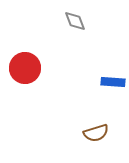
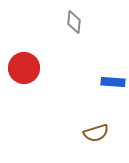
gray diamond: moved 1 px left, 1 px down; rotated 25 degrees clockwise
red circle: moved 1 px left
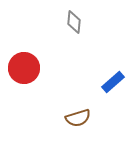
blue rectangle: rotated 45 degrees counterclockwise
brown semicircle: moved 18 px left, 15 px up
